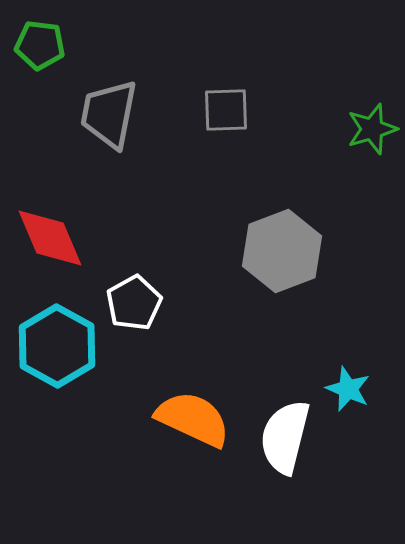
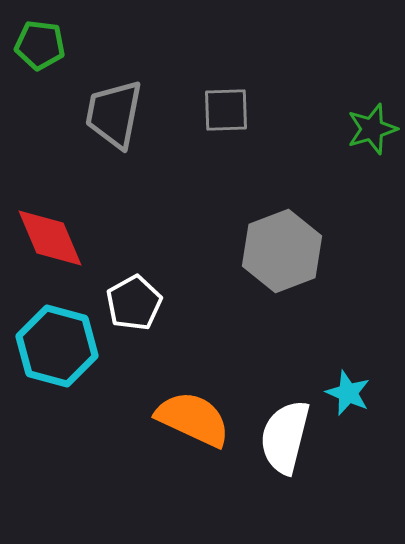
gray trapezoid: moved 5 px right
cyan hexagon: rotated 14 degrees counterclockwise
cyan star: moved 4 px down
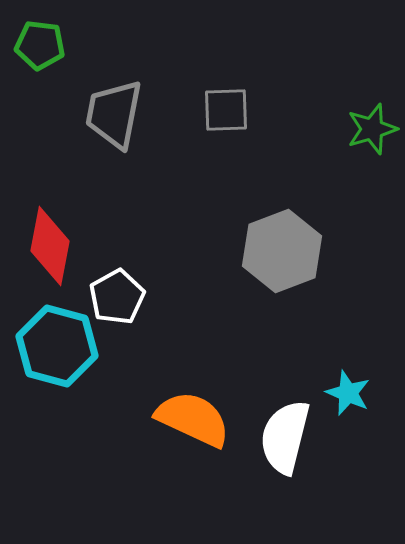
red diamond: moved 8 px down; rotated 34 degrees clockwise
white pentagon: moved 17 px left, 6 px up
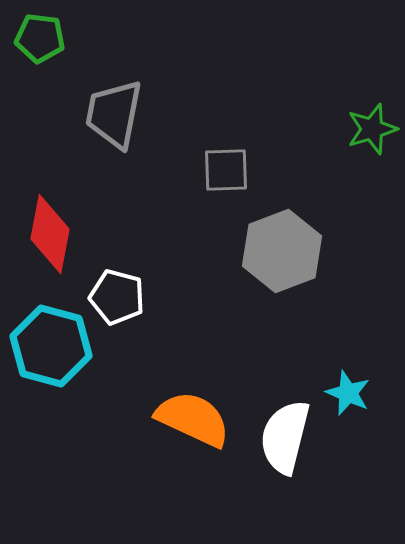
green pentagon: moved 7 px up
gray square: moved 60 px down
red diamond: moved 12 px up
white pentagon: rotated 28 degrees counterclockwise
cyan hexagon: moved 6 px left
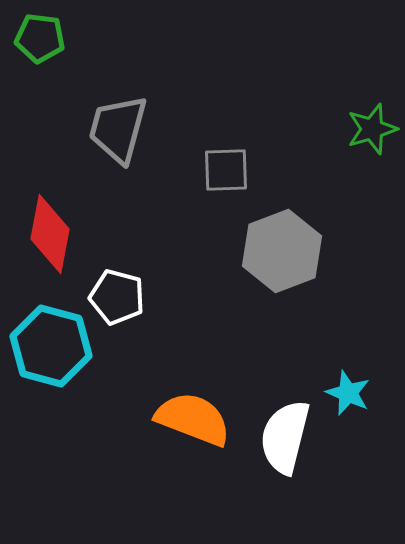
gray trapezoid: moved 4 px right, 15 px down; rotated 4 degrees clockwise
orange semicircle: rotated 4 degrees counterclockwise
